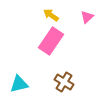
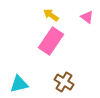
pink triangle: rotated 40 degrees counterclockwise
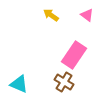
pink triangle: moved 2 px up
pink rectangle: moved 23 px right, 14 px down
cyan triangle: rotated 36 degrees clockwise
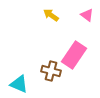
brown cross: moved 13 px left, 11 px up; rotated 18 degrees counterclockwise
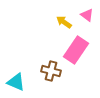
yellow arrow: moved 13 px right, 7 px down
pink rectangle: moved 2 px right, 5 px up
cyan triangle: moved 3 px left, 2 px up
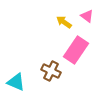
pink triangle: moved 1 px down
brown cross: rotated 12 degrees clockwise
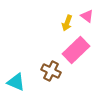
yellow arrow: moved 3 px right, 1 px down; rotated 105 degrees counterclockwise
pink rectangle: rotated 12 degrees clockwise
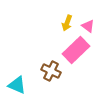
pink triangle: moved 1 px right, 10 px down
cyan triangle: moved 1 px right, 3 px down
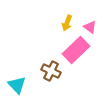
pink triangle: moved 2 px right, 1 px down
cyan triangle: rotated 24 degrees clockwise
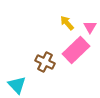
yellow arrow: rotated 119 degrees clockwise
pink triangle: rotated 24 degrees clockwise
brown cross: moved 6 px left, 9 px up
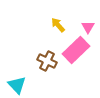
yellow arrow: moved 9 px left, 2 px down
pink triangle: moved 2 px left
brown cross: moved 2 px right, 1 px up
